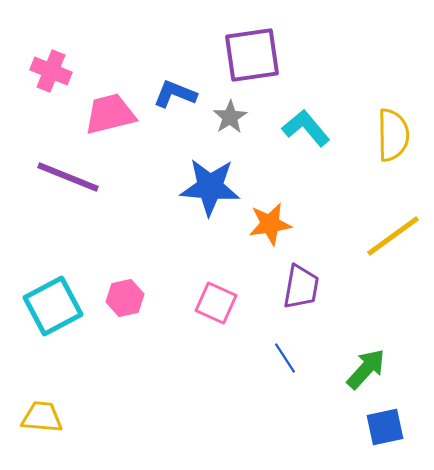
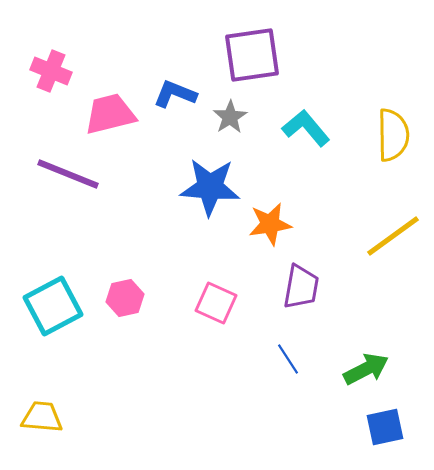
purple line: moved 3 px up
blue line: moved 3 px right, 1 px down
green arrow: rotated 21 degrees clockwise
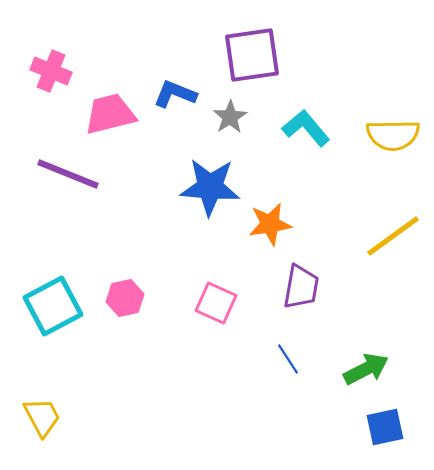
yellow semicircle: rotated 90 degrees clockwise
yellow trapezoid: rotated 57 degrees clockwise
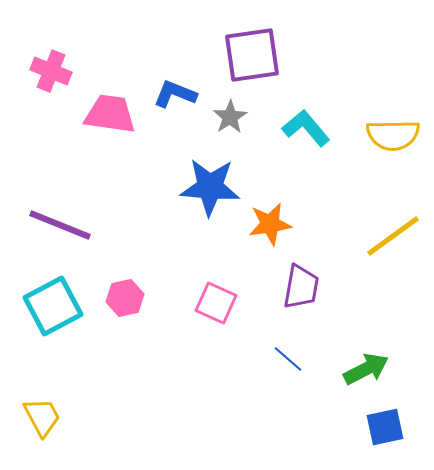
pink trapezoid: rotated 22 degrees clockwise
purple line: moved 8 px left, 51 px down
blue line: rotated 16 degrees counterclockwise
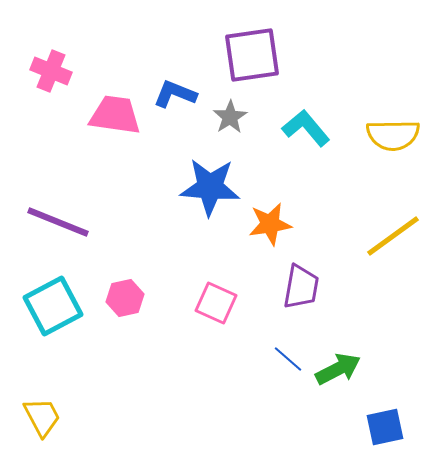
pink trapezoid: moved 5 px right, 1 px down
purple line: moved 2 px left, 3 px up
green arrow: moved 28 px left
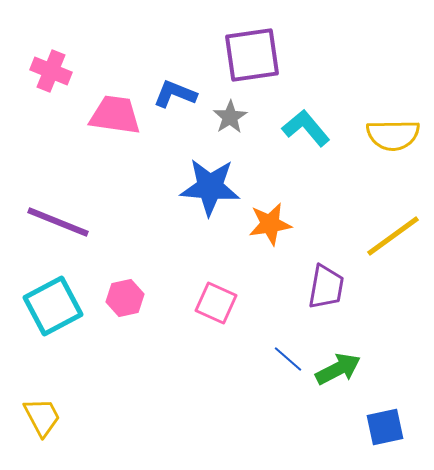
purple trapezoid: moved 25 px right
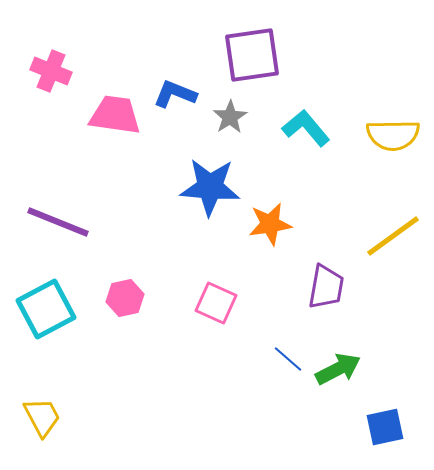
cyan square: moved 7 px left, 3 px down
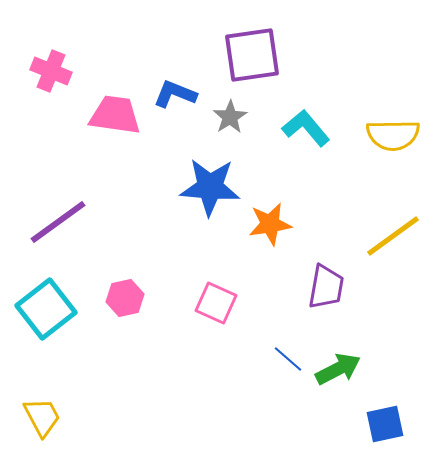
purple line: rotated 58 degrees counterclockwise
cyan square: rotated 10 degrees counterclockwise
blue square: moved 3 px up
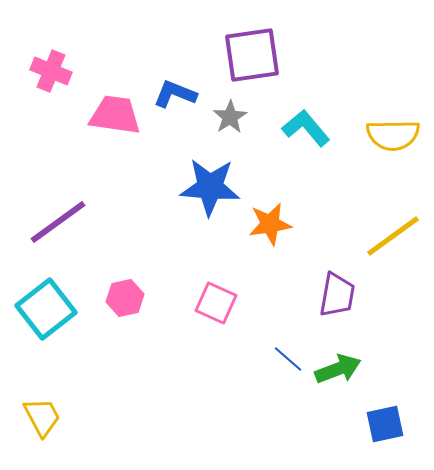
purple trapezoid: moved 11 px right, 8 px down
green arrow: rotated 6 degrees clockwise
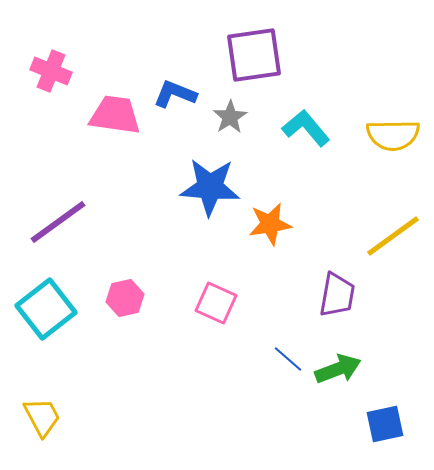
purple square: moved 2 px right
